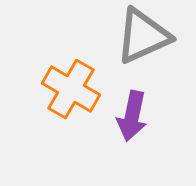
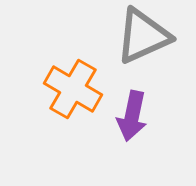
orange cross: moved 2 px right
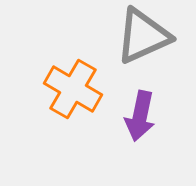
purple arrow: moved 8 px right
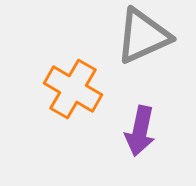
purple arrow: moved 15 px down
